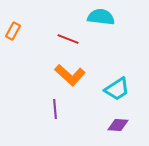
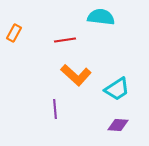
orange rectangle: moved 1 px right, 2 px down
red line: moved 3 px left, 1 px down; rotated 30 degrees counterclockwise
orange L-shape: moved 6 px right
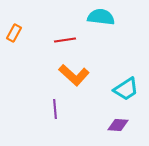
orange L-shape: moved 2 px left
cyan trapezoid: moved 9 px right
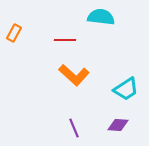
red line: rotated 10 degrees clockwise
purple line: moved 19 px right, 19 px down; rotated 18 degrees counterclockwise
